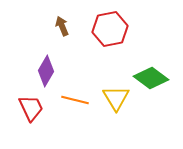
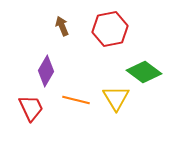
green diamond: moved 7 px left, 6 px up
orange line: moved 1 px right
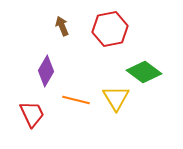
red trapezoid: moved 1 px right, 6 px down
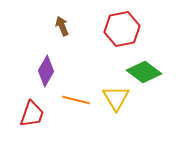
red hexagon: moved 12 px right
red trapezoid: rotated 44 degrees clockwise
